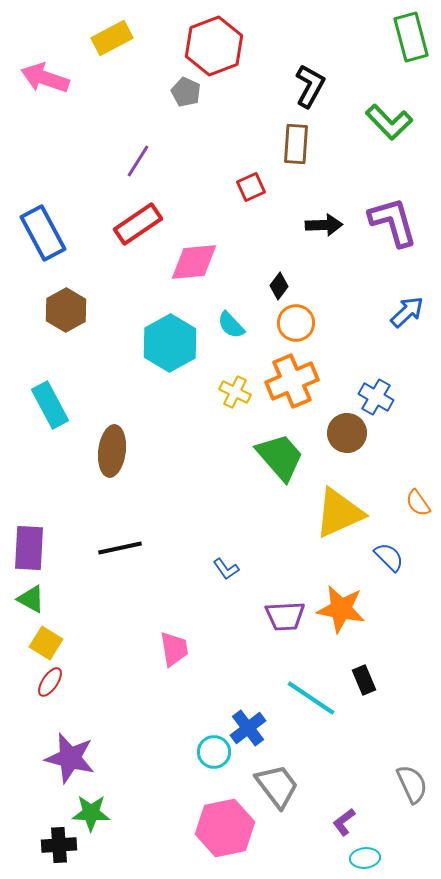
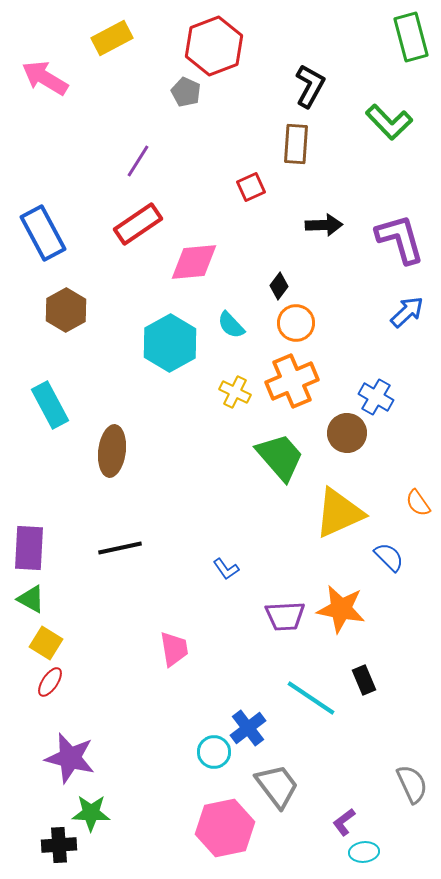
pink arrow at (45, 78): rotated 12 degrees clockwise
purple L-shape at (393, 222): moved 7 px right, 17 px down
cyan ellipse at (365, 858): moved 1 px left, 6 px up
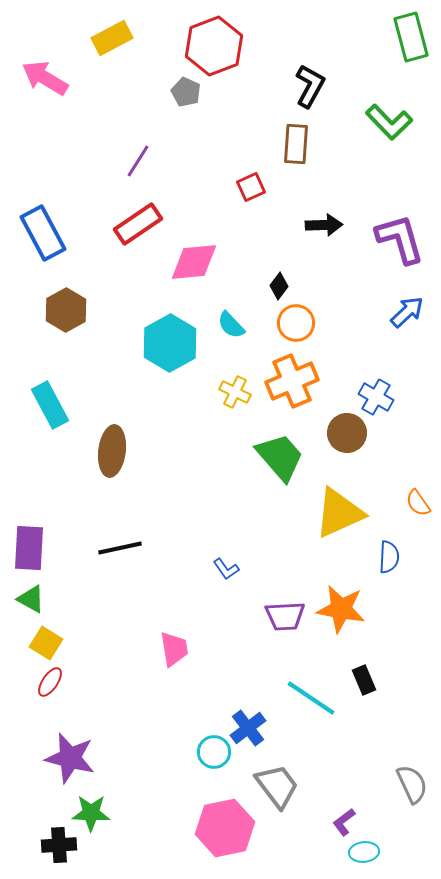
blue semicircle at (389, 557): rotated 48 degrees clockwise
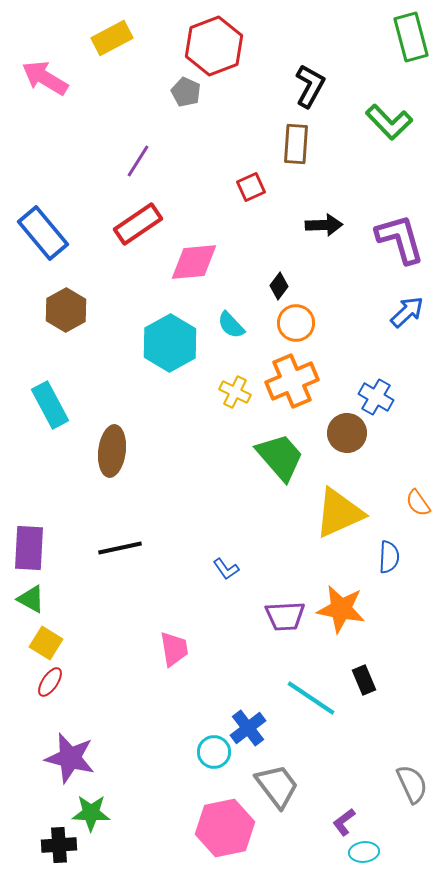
blue rectangle at (43, 233): rotated 12 degrees counterclockwise
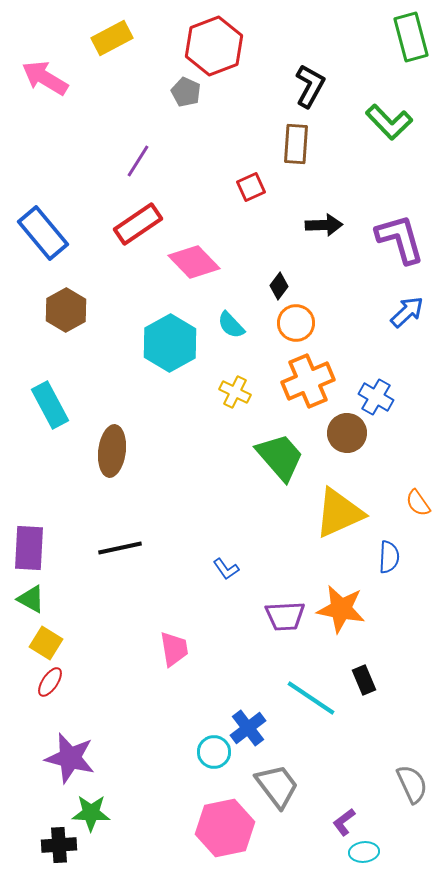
pink diamond at (194, 262): rotated 51 degrees clockwise
orange cross at (292, 381): moved 16 px right
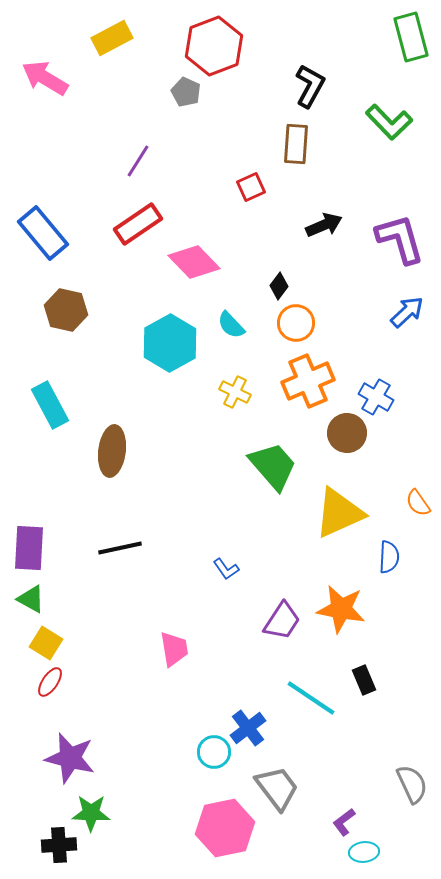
black arrow at (324, 225): rotated 21 degrees counterclockwise
brown hexagon at (66, 310): rotated 18 degrees counterclockwise
green trapezoid at (280, 457): moved 7 px left, 9 px down
purple trapezoid at (285, 616): moved 3 px left, 5 px down; rotated 54 degrees counterclockwise
gray trapezoid at (277, 786): moved 2 px down
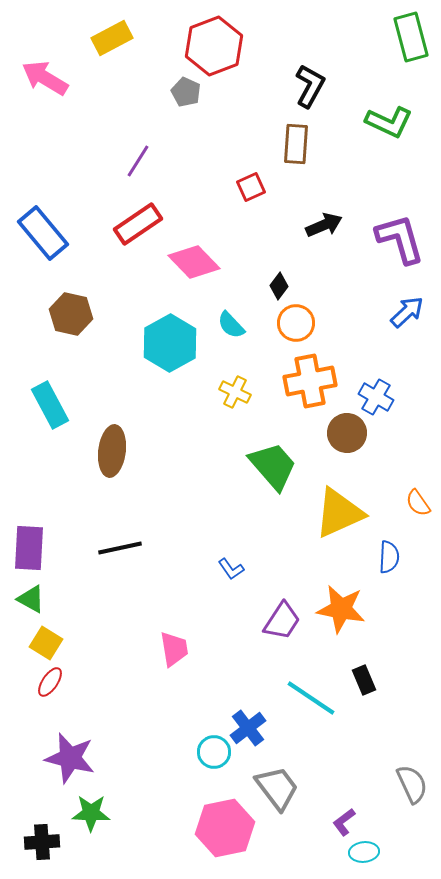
green L-shape at (389, 122): rotated 21 degrees counterclockwise
brown hexagon at (66, 310): moved 5 px right, 4 px down
orange cross at (308, 381): moved 2 px right; rotated 12 degrees clockwise
blue L-shape at (226, 569): moved 5 px right
black cross at (59, 845): moved 17 px left, 3 px up
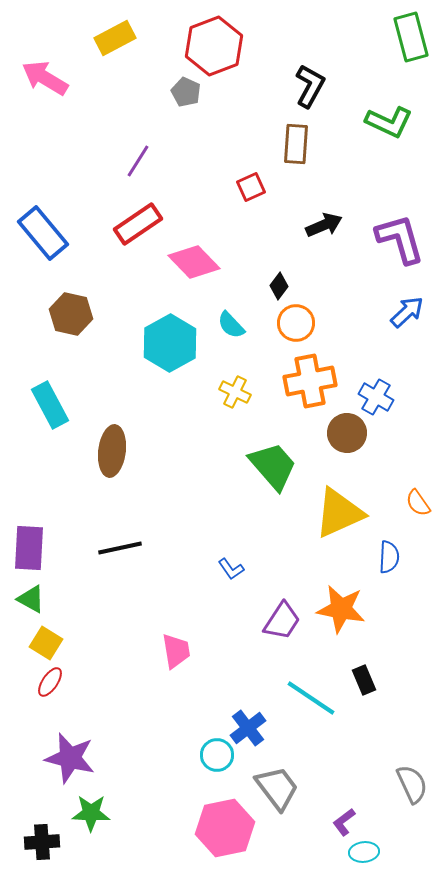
yellow rectangle at (112, 38): moved 3 px right
pink trapezoid at (174, 649): moved 2 px right, 2 px down
cyan circle at (214, 752): moved 3 px right, 3 px down
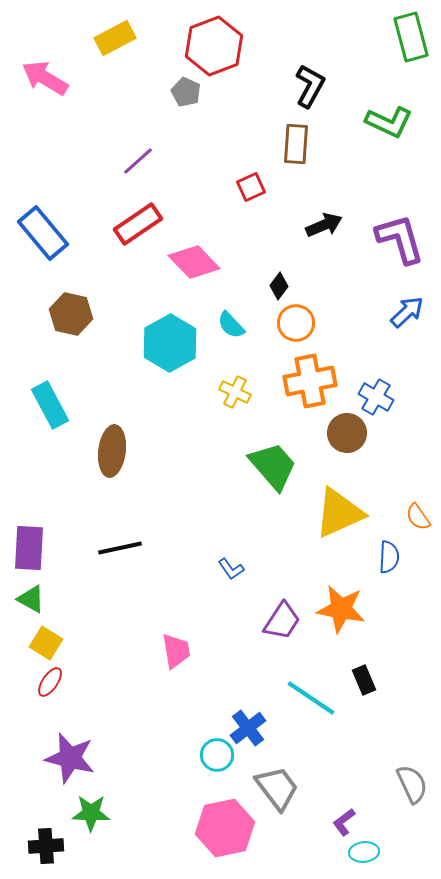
purple line at (138, 161): rotated 16 degrees clockwise
orange semicircle at (418, 503): moved 14 px down
black cross at (42, 842): moved 4 px right, 4 px down
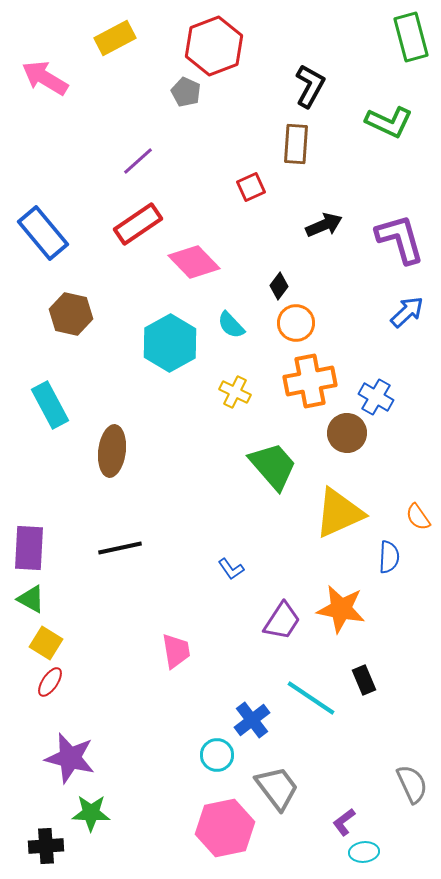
blue cross at (248, 728): moved 4 px right, 8 px up
